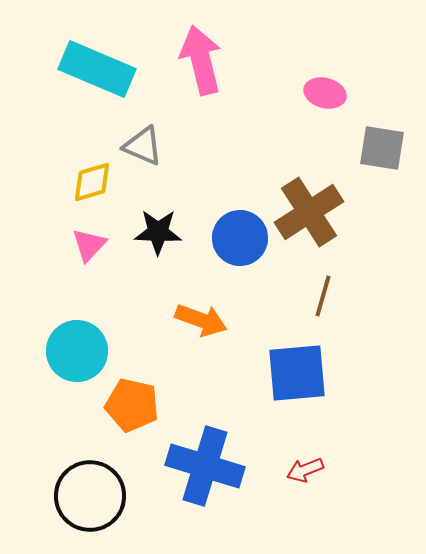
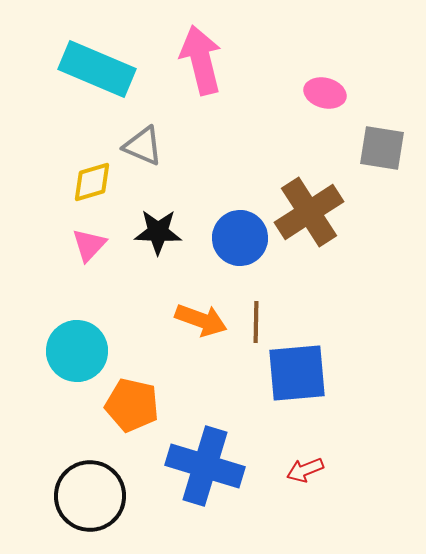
brown line: moved 67 px left, 26 px down; rotated 15 degrees counterclockwise
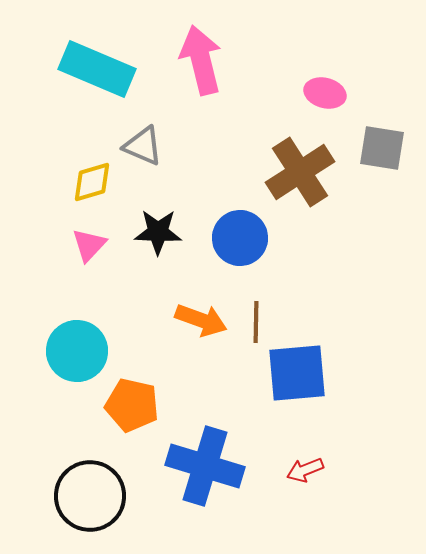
brown cross: moved 9 px left, 40 px up
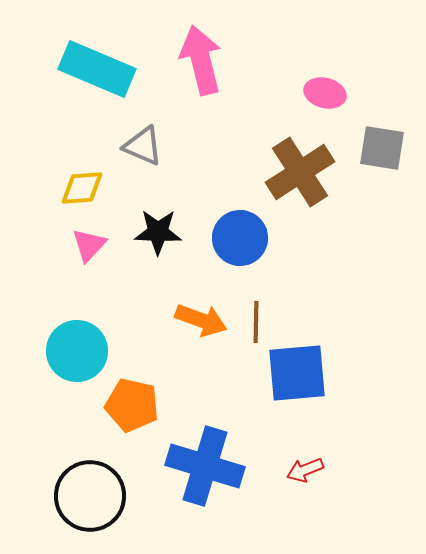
yellow diamond: moved 10 px left, 6 px down; rotated 12 degrees clockwise
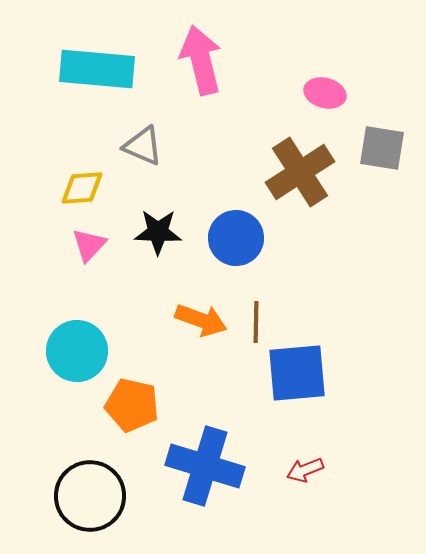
cyan rectangle: rotated 18 degrees counterclockwise
blue circle: moved 4 px left
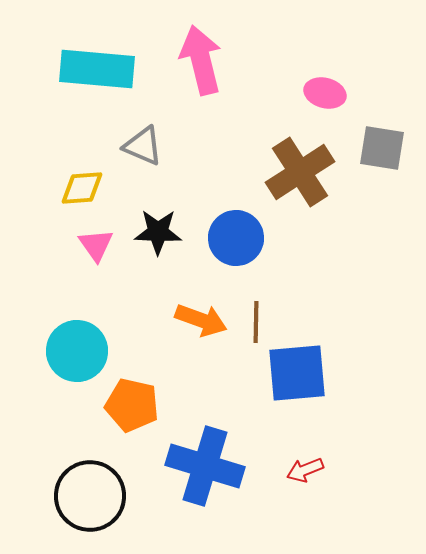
pink triangle: moved 7 px right; rotated 18 degrees counterclockwise
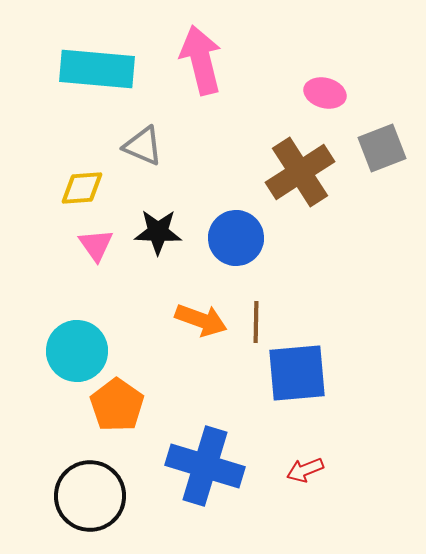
gray square: rotated 30 degrees counterclockwise
orange pentagon: moved 15 px left; rotated 22 degrees clockwise
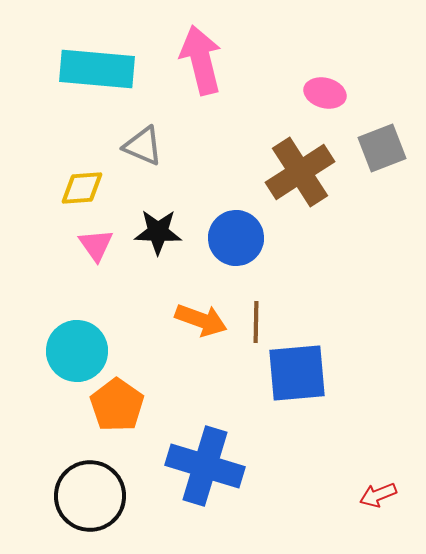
red arrow: moved 73 px right, 25 px down
